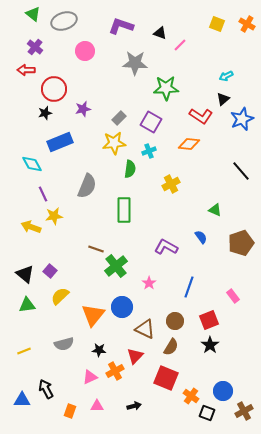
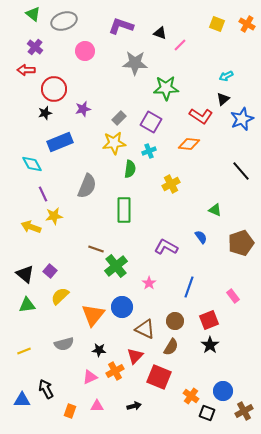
red square at (166, 378): moved 7 px left, 1 px up
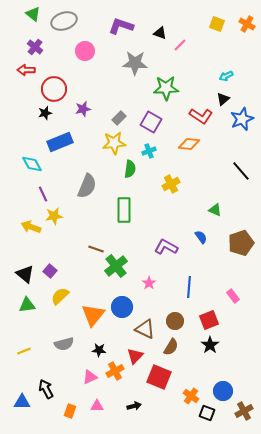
blue line at (189, 287): rotated 15 degrees counterclockwise
blue triangle at (22, 400): moved 2 px down
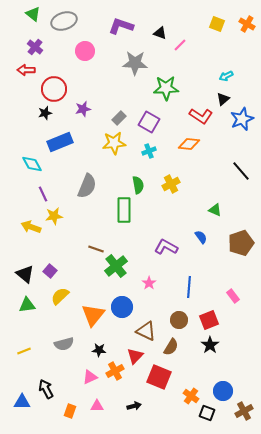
purple square at (151, 122): moved 2 px left
green semicircle at (130, 169): moved 8 px right, 16 px down; rotated 18 degrees counterclockwise
brown circle at (175, 321): moved 4 px right, 1 px up
brown triangle at (145, 329): moved 1 px right, 2 px down
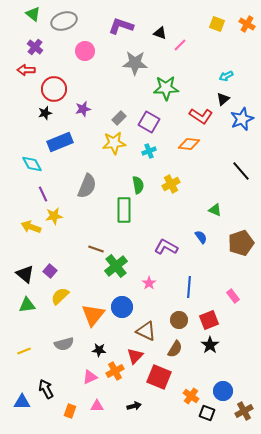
brown semicircle at (171, 347): moved 4 px right, 2 px down
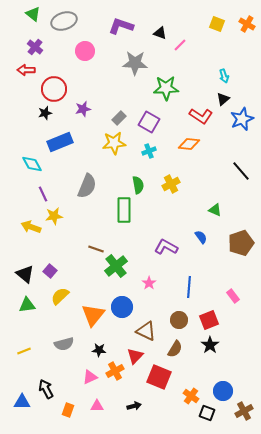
cyan arrow at (226, 76): moved 2 px left; rotated 80 degrees counterclockwise
orange rectangle at (70, 411): moved 2 px left, 1 px up
